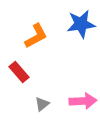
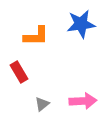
orange L-shape: rotated 28 degrees clockwise
red rectangle: rotated 10 degrees clockwise
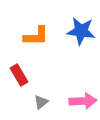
blue star: moved 7 px down; rotated 16 degrees clockwise
red rectangle: moved 3 px down
gray triangle: moved 1 px left, 2 px up
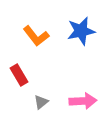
blue star: rotated 20 degrees counterclockwise
orange L-shape: rotated 52 degrees clockwise
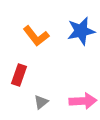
red rectangle: rotated 50 degrees clockwise
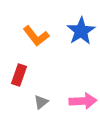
blue star: rotated 20 degrees counterclockwise
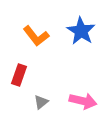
blue star: rotated 8 degrees counterclockwise
pink arrow: rotated 16 degrees clockwise
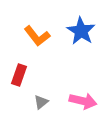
orange L-shape: moved 1 px right
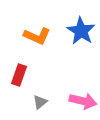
orange L-shape: rotated 28 degrees counterclockwise
gray triangle: moved 1 px left
